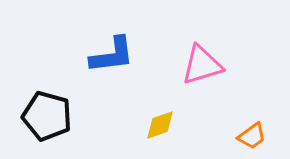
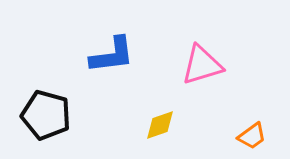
black pentagon: moved 1 px left, 1 px up
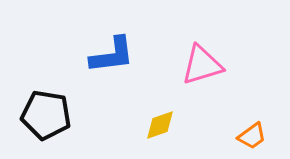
black pentagon: rotated 6 degrees counterclockwise
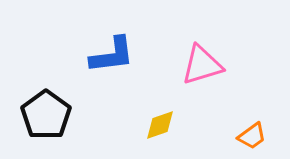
black pentagon: rotated 27 degrees clockwise
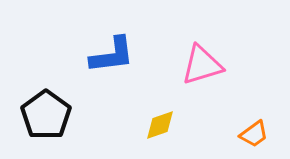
orange trapezoid: moved 2 px right, 2 px up
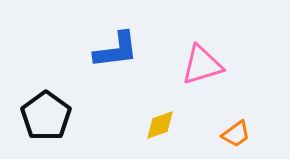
blue L-shape: moved 4 px right, 5 px up
black pentagon: moved 1 px down
orange trapezoid: moved 18 px left
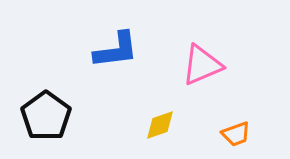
pink triangle: rotated 6 degrees counterclockwise
orange trapezoid: rotated 16 degrees clockwise
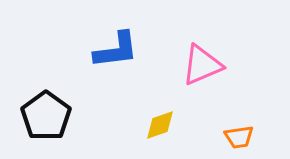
orange trapezoid: moved 3 px right, 3 px down; rotated 12 degrees clockwise
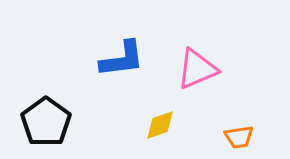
blue L-shape: moved 6 px right, 9 px down
pink triangle: moved 5 px left, 4 px down
black pentagon: moved 6 px down
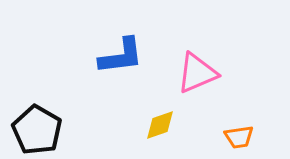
blue L-shape: moved 1 px left, 3 px up
pink triangle: moved 4 px down
black pentagon: moved 9 px left, 8 px down; rotated 6 degrees counterclockwise
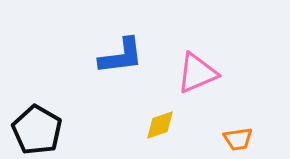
orange trapezoid: moved 1 px left, 2 px down
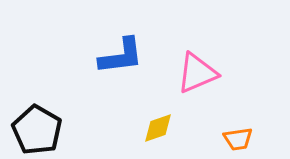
yellow diamond: moved 2 px left, 3 px down
